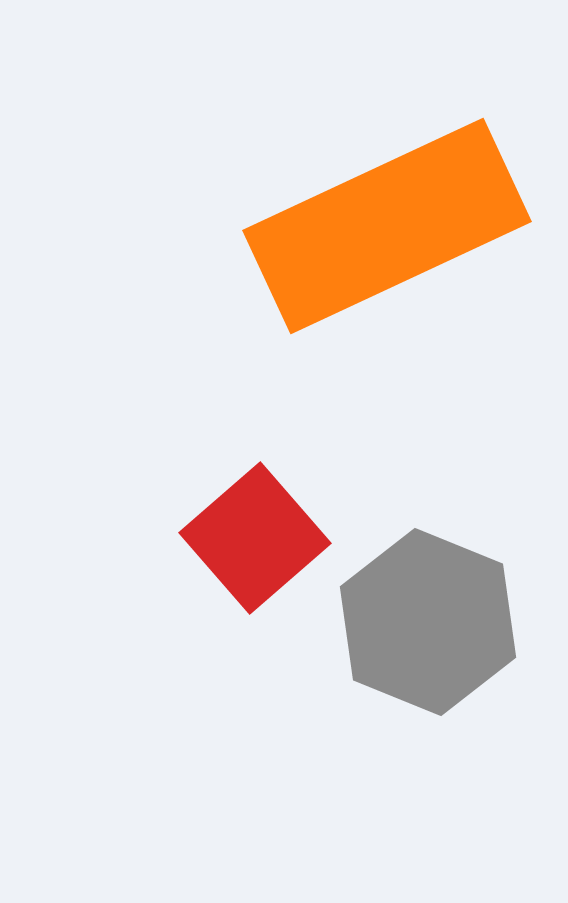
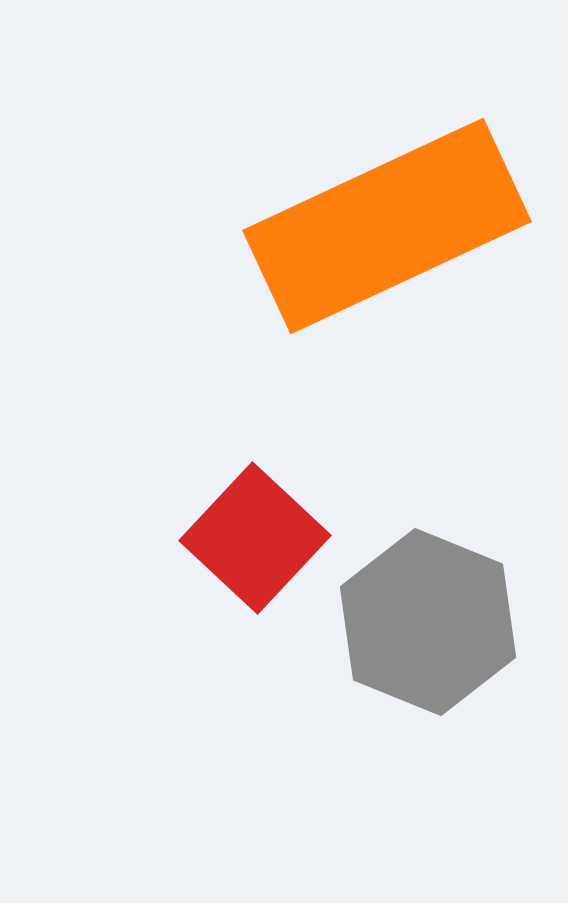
red square: rotated 6 degrees counterclockwise
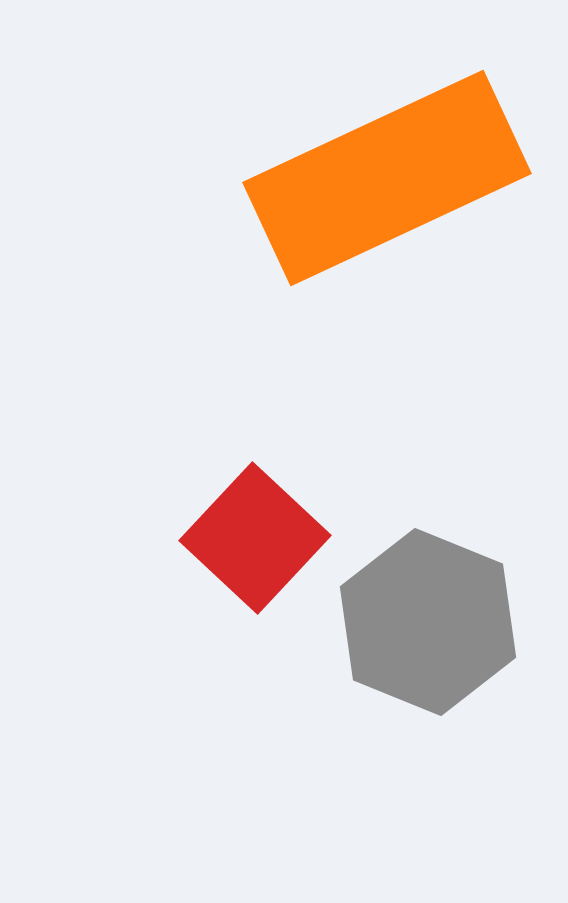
orange rectangle: moved 48 px up
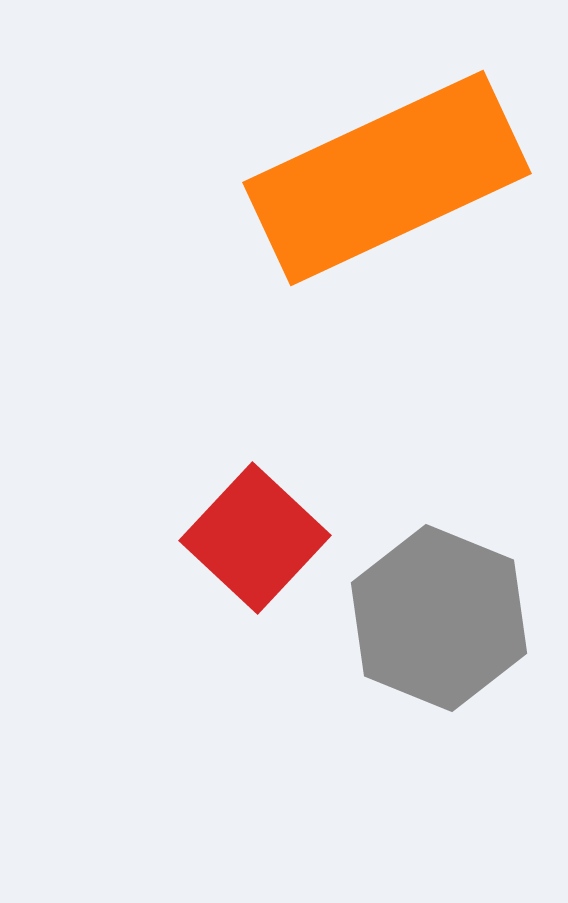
gray hexagon: moved 11 px right, 4 px up
